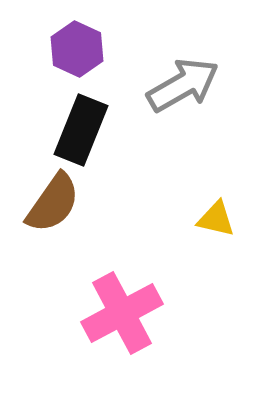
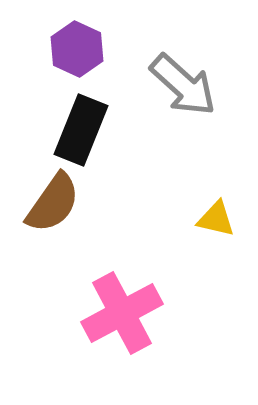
gray arrow: rotated 72 degrees clockwise
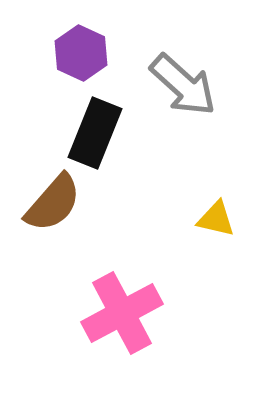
purple hexagon: moved 4 px right, 4 px down
black rectangle: moved 14 px right, 3 px down
brown semicircle: rotated 6 degrees clockwise
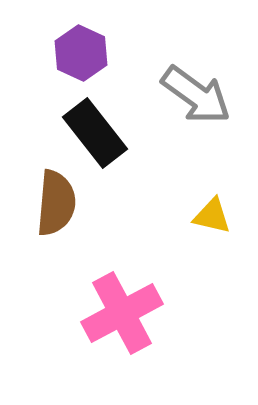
gray arrow: moved 13 px right, 10 px down; rotated 6 degrees counterclockwise
black rectangle: rotated 60 degrees counterclockwise
brown semicircle: moved 3 px right; rotated 36 degrees counterclockwise
yellow triangle: moved 4 px left, 3 px up
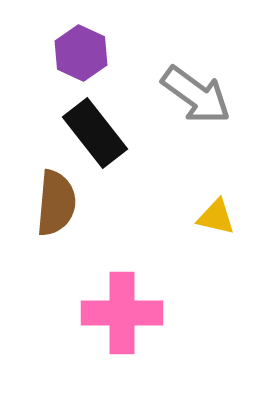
yellow triangle: moved 4 px right, 1 px down
pink cross: rotated 28 degrees clockwise
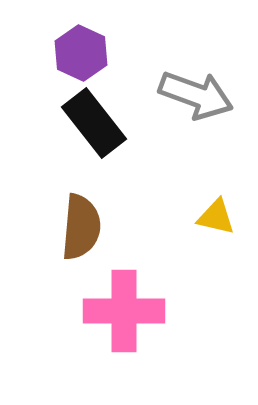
gray arrow: rotated 16 degrees counterclockwise
black rectangle: moved 1 px left, 10 px up
brown semicircle: moved 25 px right, 24 px down
pink cross: moved 2 px right, 2 px up
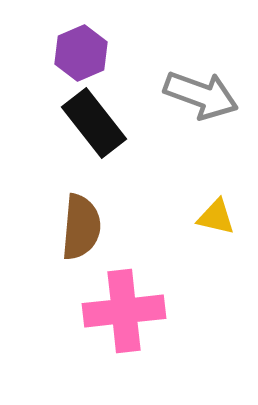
purple hexagon: rotated 12 degrees clockwise
gray arrow: moved 5 px right
pink cross: rotated 6 degrees counterclockwise
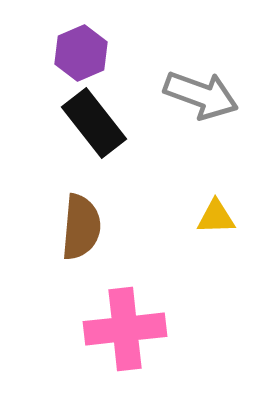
yellow triangle: rotated 15 degrees counterclockwise
pink cross: moved 1 px right, 18 px down
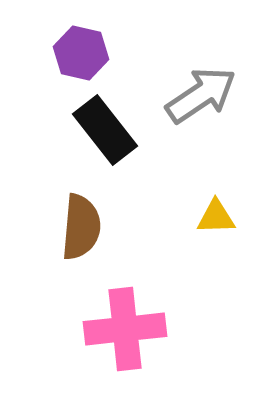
purple hexagon: rotated 24 degrees counterclockwise
gray arrow: rotated 54 degrees counterclockwise
black rectangle: moved 11 px right, 7 px down
